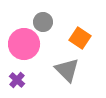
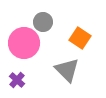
pink circle: moved 1 px up
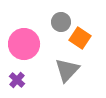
gray circle: moved 18 px right
pink circle: moved 1 px down
gray triangle: rotated 28 degrees clockwise
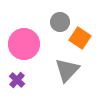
gray circle: moved 1 px left
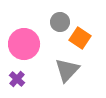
purple cross: moved 1 px up
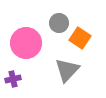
gray circle: moved 1 px left, 1 px down
pink circle: moved 2 px right, 1 px up
purple cross: moved 4 px left; rotated 35 degrees clockwise
